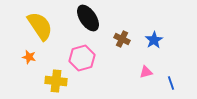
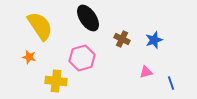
blue star: rotated 12 degrees clockwise
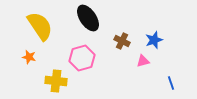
brown cross: moved 2 px down
pink triangle: moved 3 px left, 11 px up
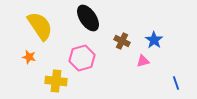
blue star: rotated 18 degrees counterclockwise
blue line: moved 5 px right
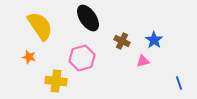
blue line: moved 3 px right
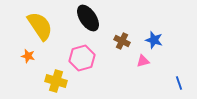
blue star: rotated 18 degrees counterclockwise
orange star: moved 1 px left, 1 px up
yellow cross: rotated 10 degrees clockwise
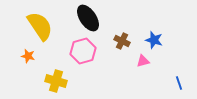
pink hexagon: moved 1 px right, 7 px up
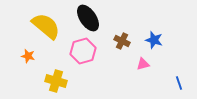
yellow semicircle: moved 6 px right; rotated 16 degrees counterclockwise
pink triangle: moved 3 px down
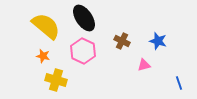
black ellipse: moved 4 px left
blue star: moved 4 px right, 1 px down
pink hexagon: rotated 20 degrees counterclockwise
orange star: moved 15 px right
pink triangle: moved 1 px right, 1 px down
yellow cross: moved 1 px up
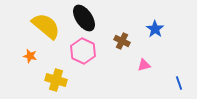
blue star: moved 3 px left, 12 px up; rotated 18 degrees clockwise
orange star: moved 13 px left
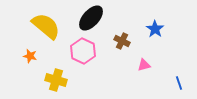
black ellipse: moved 7 px right; rotated 76 degrees clockwise
